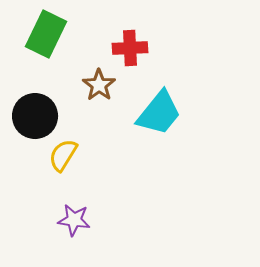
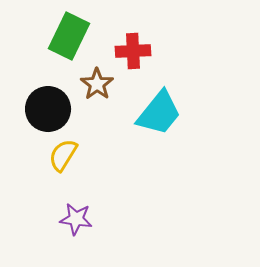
green rectangle: moved 23 px right, 2 px down
red cross: moved 3 px right, 3 px down
brown star: moved 2 px left, 1 px up
black circle: moved 13 px right, 7 px up
purple star: moved 2 px right, 1 px up
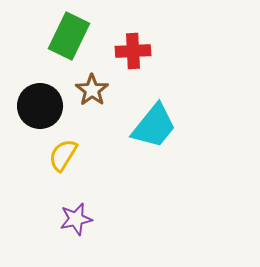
brown star: moved 5 px left, 6 px down
black circle: moved 8 px left, 3 px up
cyan trapezoid: moved 5 px left, 13 px down
purple star: rotated 20 degrees counterclockwise
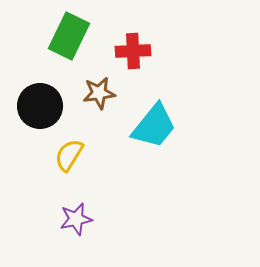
brown star: moved 7 px right, 3 px down; rotated 28 degrees clockwise
yellow semicircle: moved 6 px right
